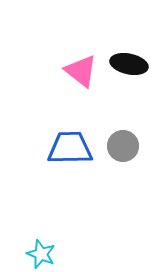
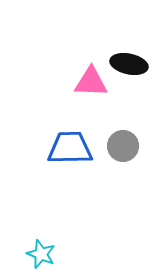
pink triangle: moved 10 px right, 11 px down; rotated 36 degrees counterclockwise
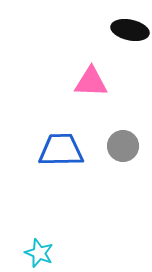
black ellipse: moved 1 px right, 34 px up
blue trapezoid: moved 9 px left, 2 px down
cyan star: moved 2 px left, 1 px up
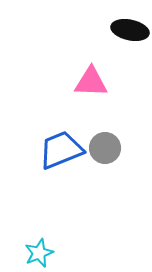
gray circle: moved 18 px left, 2 px down
blue trapezoid: rotated 21 degrees counterclockwise
cyan star: rotated 28 degrees clockwise
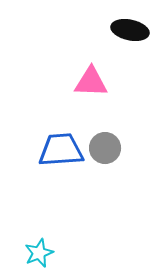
blue trapezoid: rotated 18 degrees clockwise
